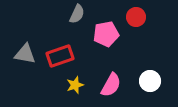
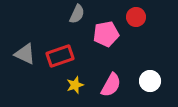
gray triangle: rotated 15 degrees clockwise
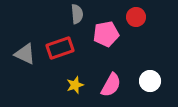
gray semicircle: rotated 30 degrees counterclockwise
red rectangle: moved 8 px up
